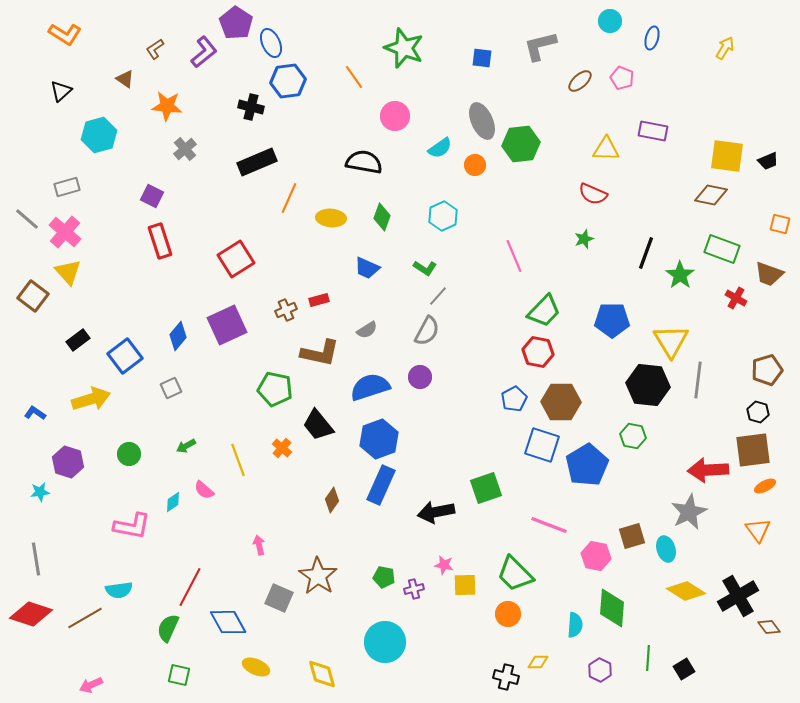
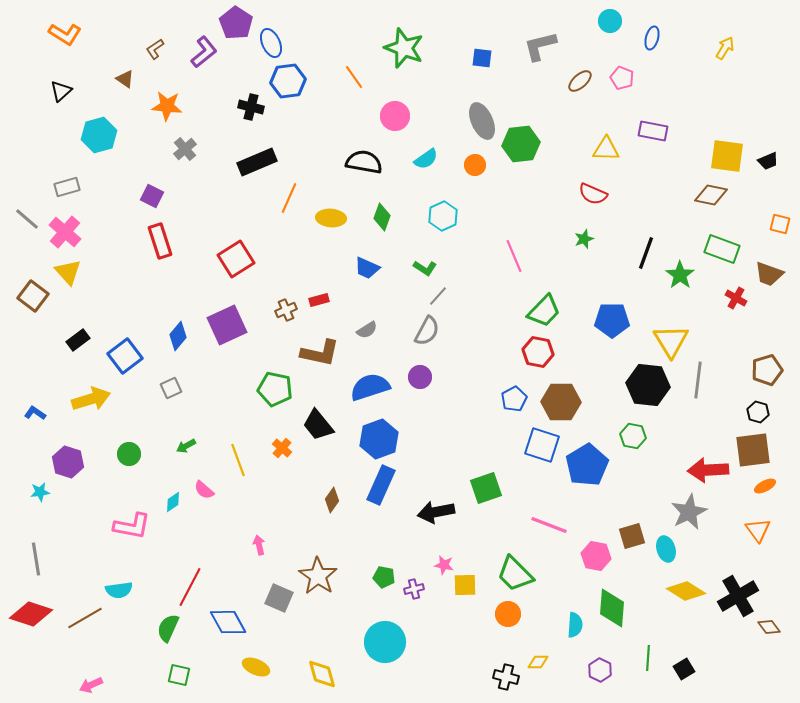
cyan semicircle at (440, 148): moved 14 px left, 11 px down
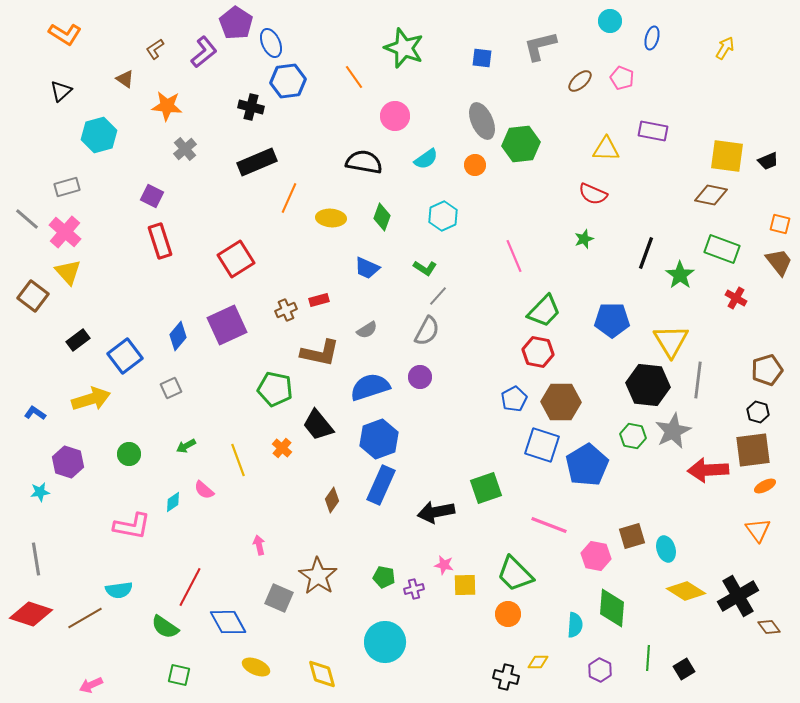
brown trapezoid at (769, 274): moved 10 px right, 12 px up; rotated 148 degrees counterclockwise
gray star at (689, 512): moved 16 px left, 81 px up
green semicircle at (168, 628): moved 3 px left, 1 px up; rotated 80 degrees counterclockwise
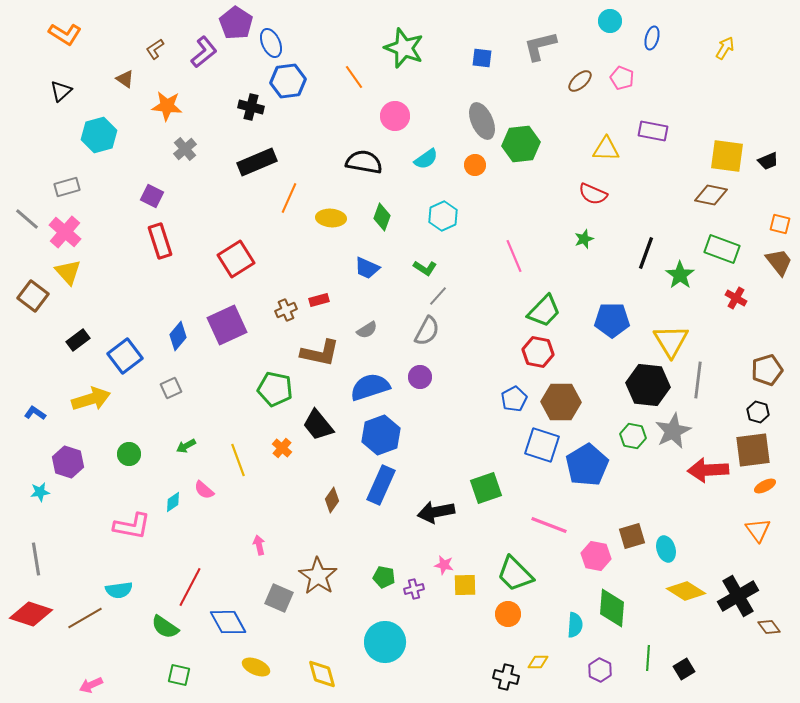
blue hexagon at (379, 439): moved 2 px right, 4 px up
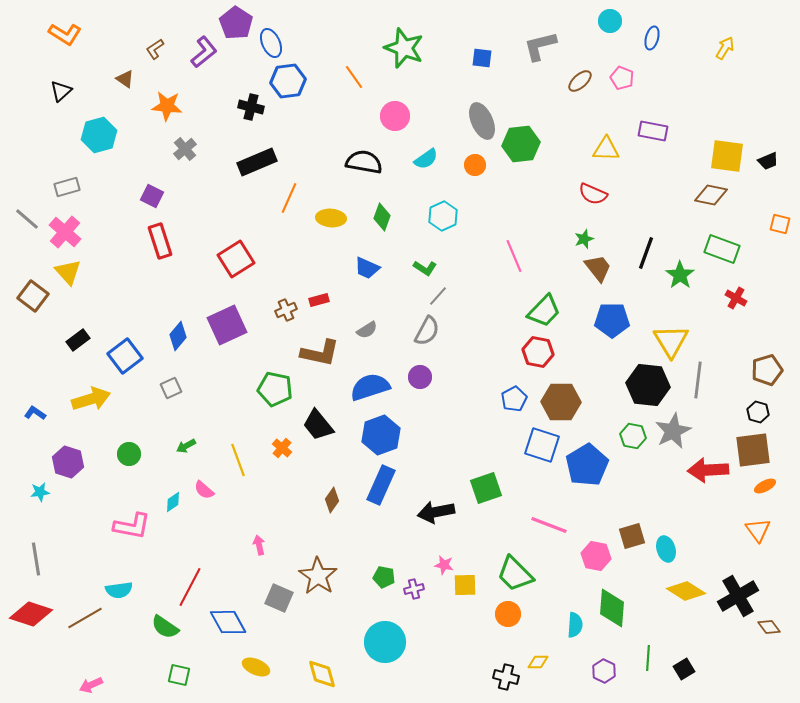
brown trapezoid at (779, 262): moved 181 px left, 6 px down
purple hexagon at (600, 670): moved 4 px right, 1 px down
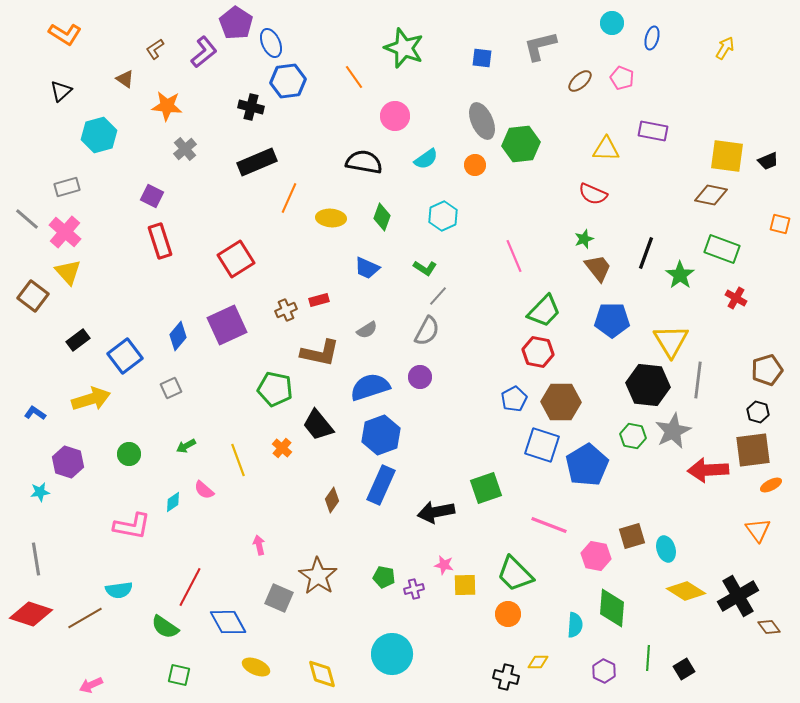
cyan circle at (610, 21): moved 2 px right, 2 px down
orange ellipse at (765, 486): moved 6 px right, 1 px up
cyan circle at (385, 642): moved 7 px right, 12 px down
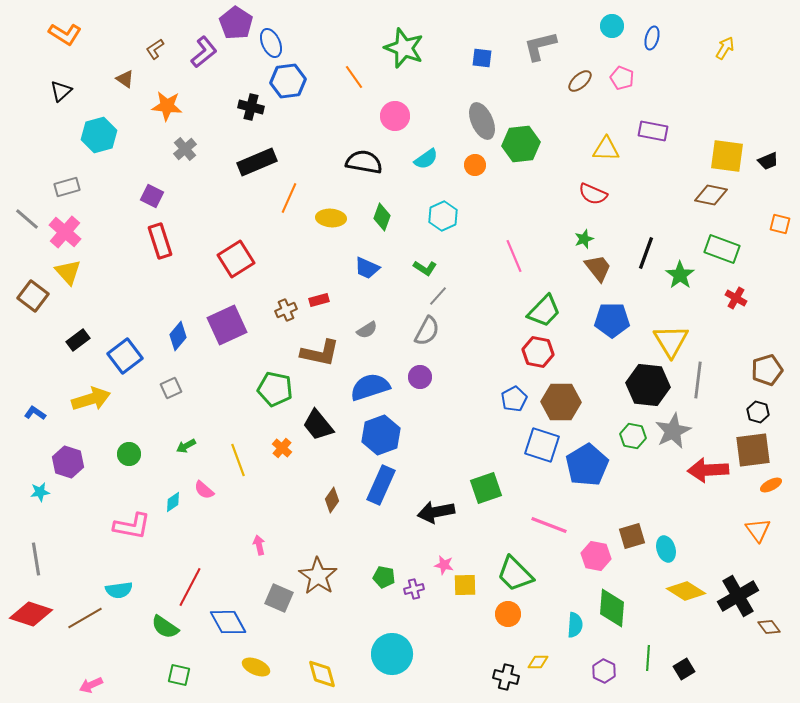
cyan circle at (612, 23): moved 3 px down
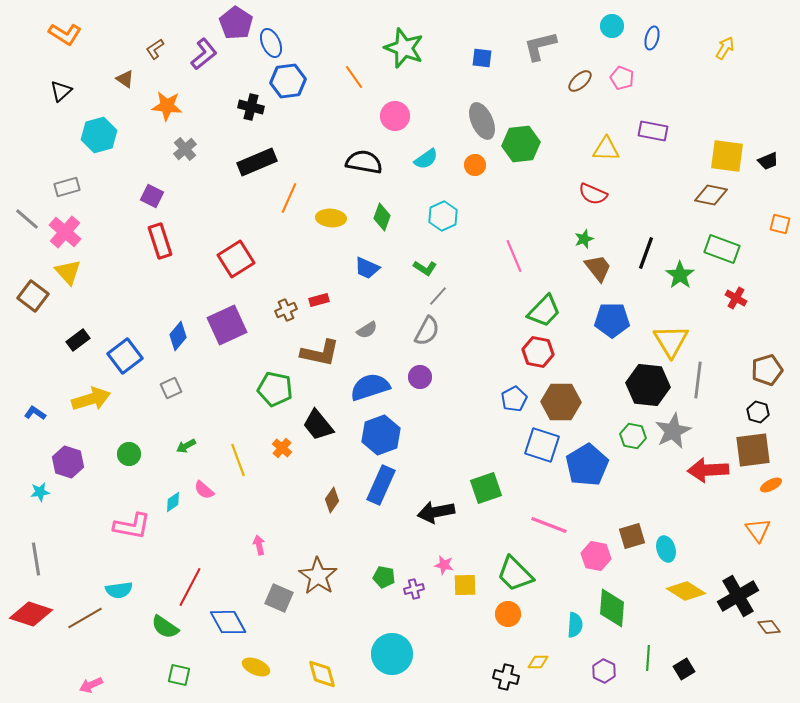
purple L-shape at (204, 52): moved 2 px down
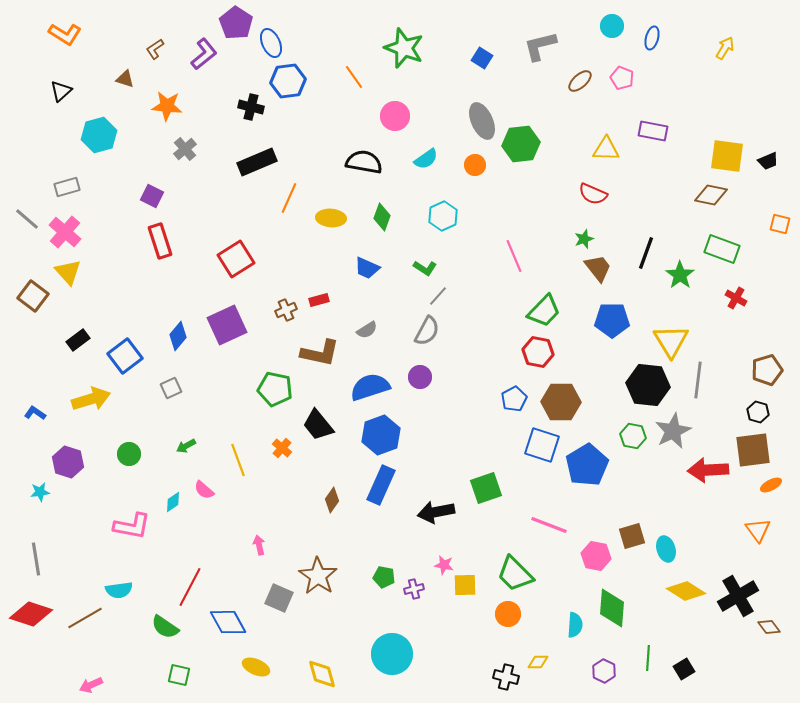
blue square at (482, 58): rotated 25 degrees clockwise
brown triangle at (125, 79): rotated 18 degrees counterclockwise
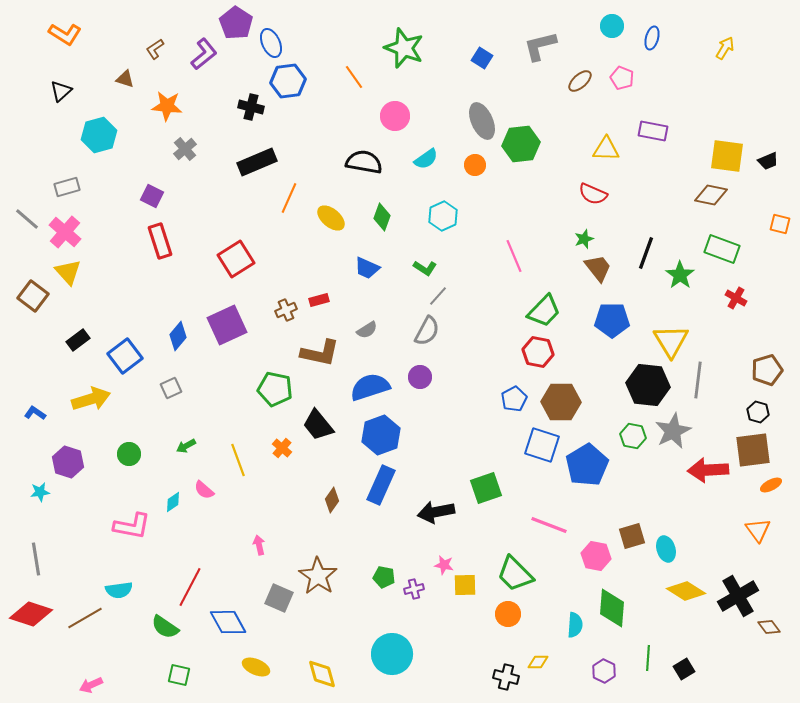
yellow ellipse at (331, 218): rotated 36 degrees clockwise
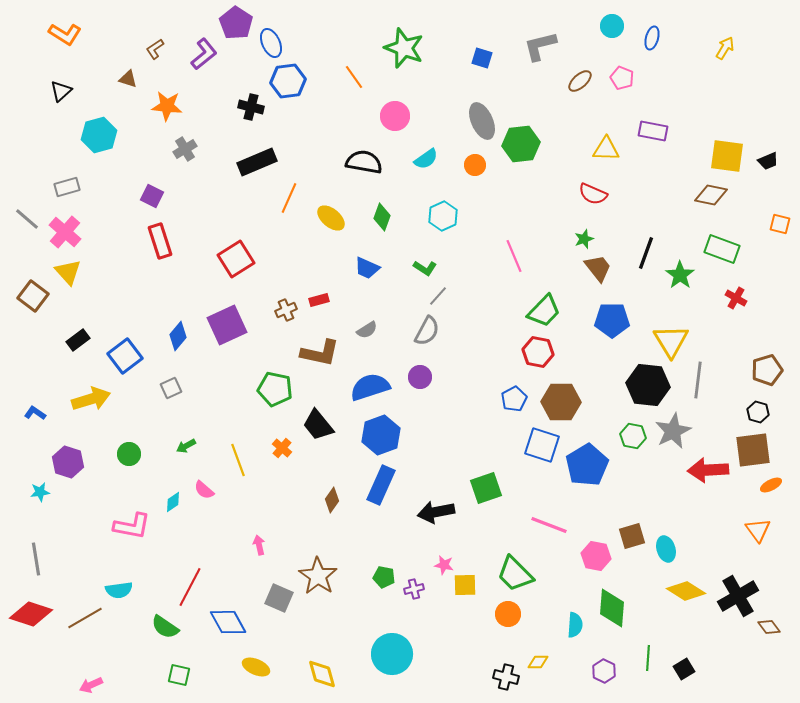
blue square at (482, 58): rotated 15 degrees counterclockwise
brown triangle at (125, 79): moved 3 px right
gray cross at (185, 149): rotated 10 degrees clockwise
